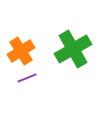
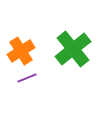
green cross: rotated 9 degrees counterclockwise
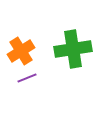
green cross: rotated 30 degrees clockwise
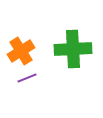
green cross: rotated 6 degrees clockwise
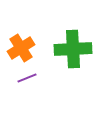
orange cross: moved 3 px up
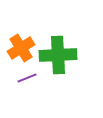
green cross: moved 15 px left, 6 px down
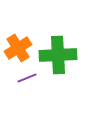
orange cross: moved 3 px left
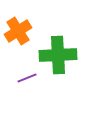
orange cross: moved 17 px up
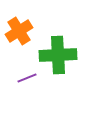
orange cross: moved 1 px right
